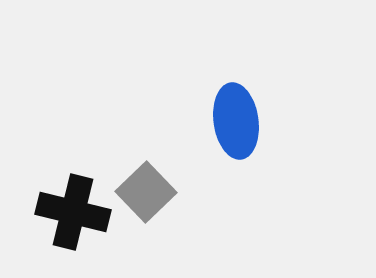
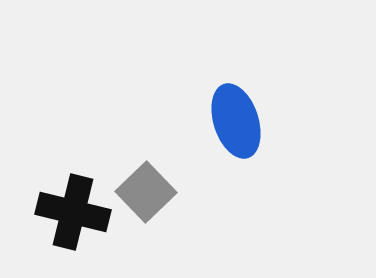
blue ellipse: rotated 10 degrees counterclockwise
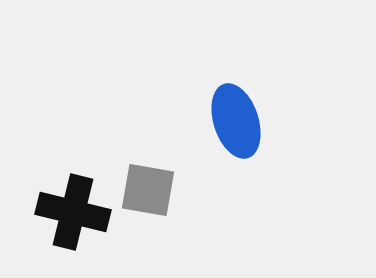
gray square: moved 2 px right, 2 px up; rotated 36 degrees counterclockwise
